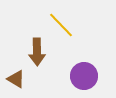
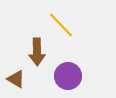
purple circle: moved 16 px left
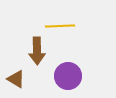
yellow line: moved 1 px left, 1 px down; rotated 48 degrees counterclockwise
brown arrow: moved 1 px up
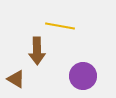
yellow line: rotated 12 degrees clockwise
purple circle: moved 15 px right
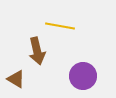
brown arrow: rotated 12 degrees counterclockwise
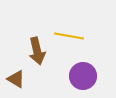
yellow line: moved 9 px right, 10 px down
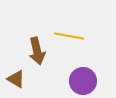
purple circle: moved 5 px down
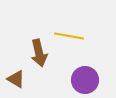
brown arrow: moved 2 px right, 2 px down
purple circle: moved 2 px right, 1 px up
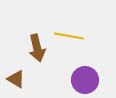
brown arrow: moved 2 px left, 5 px up
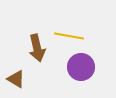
purple circle: moved 4 px left, 13 px up
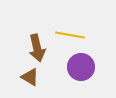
yellow line: moved 1 px right, 1 px up
brown triangle: moved 14 px right, 2 px up
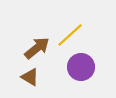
yellow line: rotated 52 degrees counterclockwise
brown arrow: rotated 116 degrees counterclockwise
